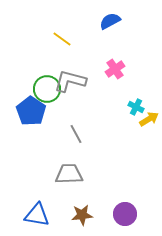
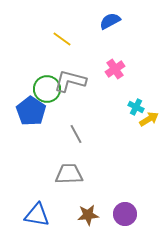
brown star: moved 6 px right
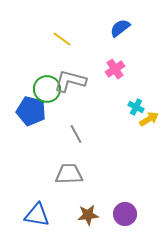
blue semicircle: moved 10 px right, 7 px down; rotated 10 degrees counterclockwise
blue pentagon: rotated 20 degrees counterclockwise
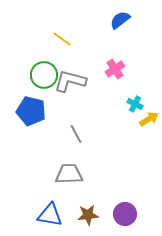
blue semicircle: moved 8 px up
green circle: moved 3 px left, 14 px up
cyan cross: moved 1 px left, 3 px up
blue triangle: moved 13 px right
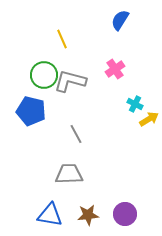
blue semicircle: rotated 20 degrees counterclockwise
yellow line: rotated 30 degrees clockwise
